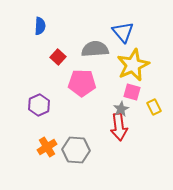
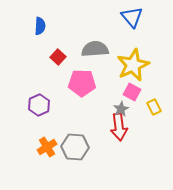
blue triangle: moved 9 px right, 15 px up
pink square: rotated 12 degrees clockwise
gray hexagon: moved 1 px left, 3 px up
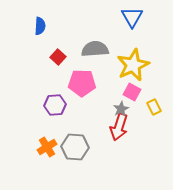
blue triangle: rotated 10 degrees clockwise
purple hexagon: moved 16 px right; rotated 20 degrees clockwise
red arrow: rotated 24 degrees clockwise
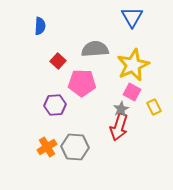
red square: moved 4 px down
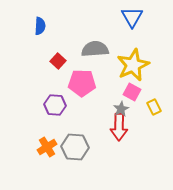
purple hexagon: rotated 10 degrees clockwise
red arrow: rotated 16 degrees counterclockwise
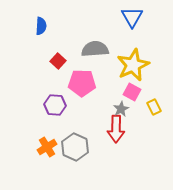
blue semicircle: moved 1 px right
red arrow: moved 3 px left, 2 px down
gray hexagon: rotated 20 degrees clockwise
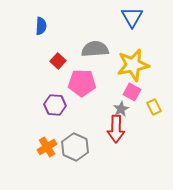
yellow star: rotated 12 degrees clockwise
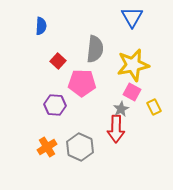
gray semicircle: rotated 100 degrees clockwise
gray hexagon: moved 5 px right
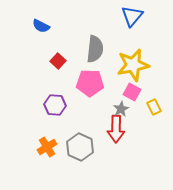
blue triangle: moved 1 px up; rotated 10 degrees clockwise
blue semicircle: rotated 114 degrees clockwise
pink pentagon: moved 8 px right
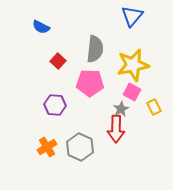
blue semicircle: moved 1 px down
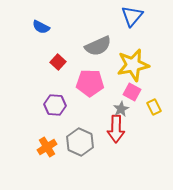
gray semicircle: moved 3 px right, 3 px up; rotated 60 degrees clockwise
red square: moved 1 px down
gray hexagon: moved 5 px up
